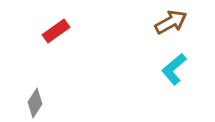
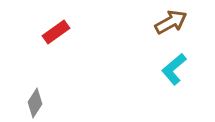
red rectangle: moved 1 px down
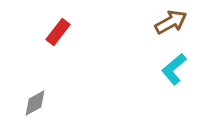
red rectangle: moved 2 px right; rotated 16 degrees counterclockwise
gray diamond: rotated 28 degrees clockwise
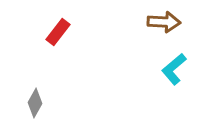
brown arrow: moved 7 px left; rotated 32 degrees clockwise
gray diamond: rotated 32 degrees counterclockwise
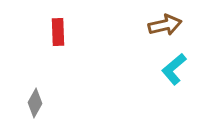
brown arrow: moved 1 px right, 3 px down; rotated 16 degrees counterclockwise
red rectangle: rotated 40 degrees counterclockwise
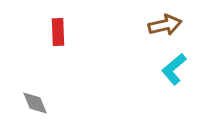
gray diamond: rotated 52 degrees counterclockwise
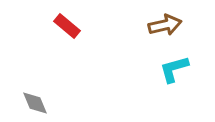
red rectangle: moved 9 px right, 6 px up; rotated 48 degrees counterclockwise
cyan L-shape: rotated 24 degrees clockwise
